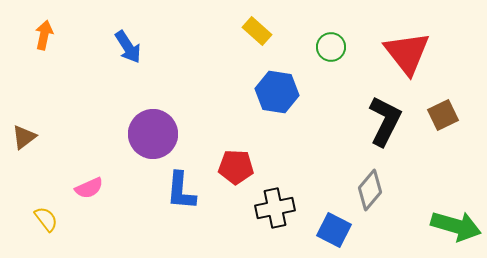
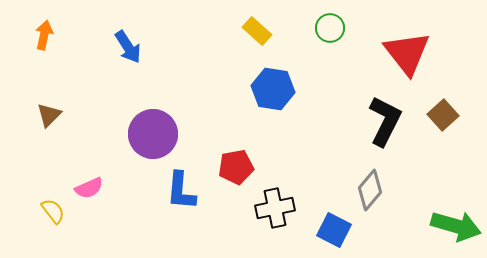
green circle: moved 1 px left, 19 px up
blue hexagon: moved 4 px left, 3 px up
brown square: rotated 16 degrees counterclockwise
brown triangle: moved 25 px right, 22 px up; rotated 8 degrees counterclockwise
red pentagon: rotated 12 degrees counterclockwise
yellow semicircle: moved 7 px right, 8 px up
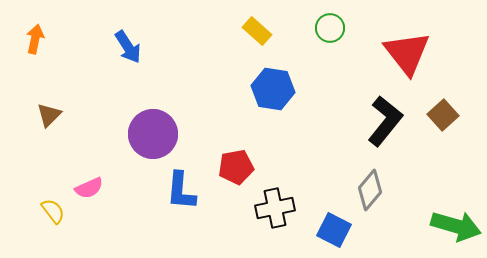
orange arrow: moved 9 px left, 4 px down
black L-shape: rotated 12 degrees clockwise
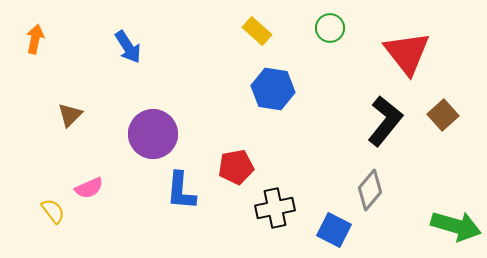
brown triangle: moved 21 px right
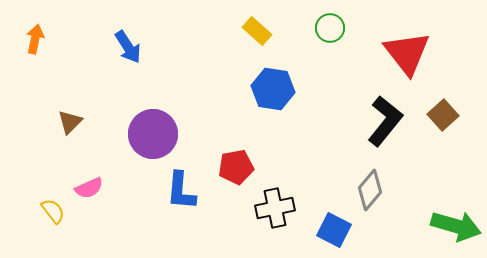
brown triangle: moved 7 px down
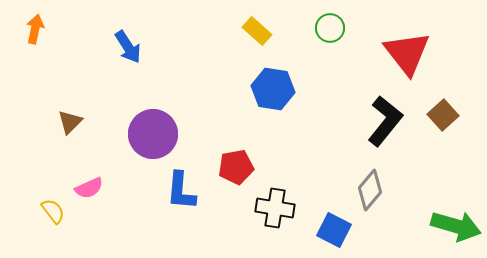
orange arrow: moved 10 px up
black cross: rotated 21 degrees clockwise
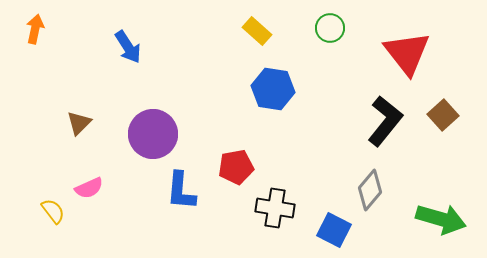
brown triangle: moved 9 px right, 1 px down
green arrow: moved 15 px left, 7 px up
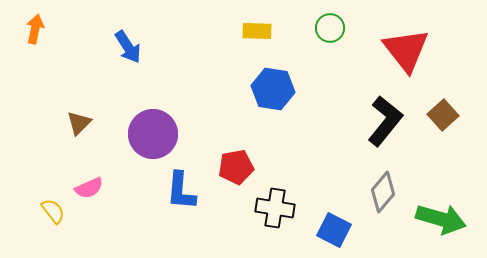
yellow rectangle: rotated 40 degrees counterclockwise
red triangle: moved 1 px left, 3 px up
gray diamond: moved 13 px right, 2 px down
